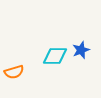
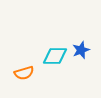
orange semicircle: moved 10 px right, 1 px down
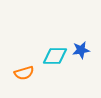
blue star: rotated 12 degrees clockwise
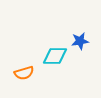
blue star: moved 1 px left, 9 px up
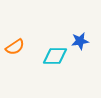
orange semicircle: moved 9 px left, 26 px up; rotated 18 degrees counterclockwise
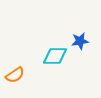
orange semicircle: moved 28 px down
